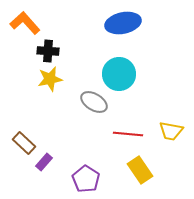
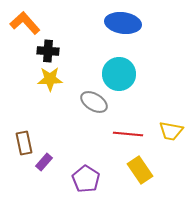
blue ellipse: rotated 20 degrees clockwise
yellow star: rotated 10 degrees clockwise
brown rectangle: rotated 35 degrees clockwise
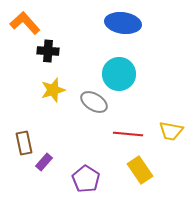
yellow star: moved 3 px right, 11 px down; rotated 15 degrees counterclockwise
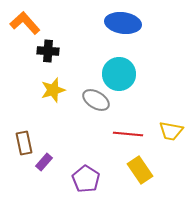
gray ellipse: moved 2 px right, 2 px up
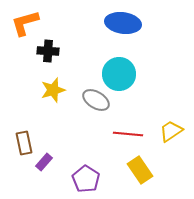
orange L-shape: rotated 64 degrees counterclockwise
yellow trapezoid: rotated 135 degrees clockwise
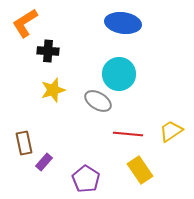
orange L-shape: rotated 16 degrees counterclockwise
gray ellipse: moved 2 px right, 1 px down
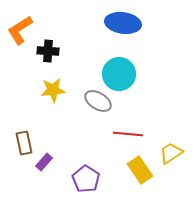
orange L-shape: moved 5 px left, 7 px down
yellow star: rotated 10 degrees clockwise
yellow trapezoid: moved 22 px down
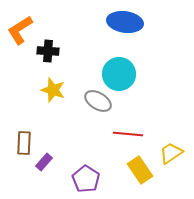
blue ellipse: moved 2 px right, 1 px up
yellow star: rotated 25 degrees clockwise
brown rectangle: rotated 15 degrees clockwise
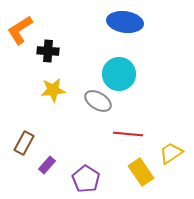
yellow star: rotated 25 degrees counterclockwise
brown rectangle: rotated 25 degrees clockwise
purple rectangle: moved 3 px right, 3 px down
yellow rectangle: moved 1 px right, 2 px down
